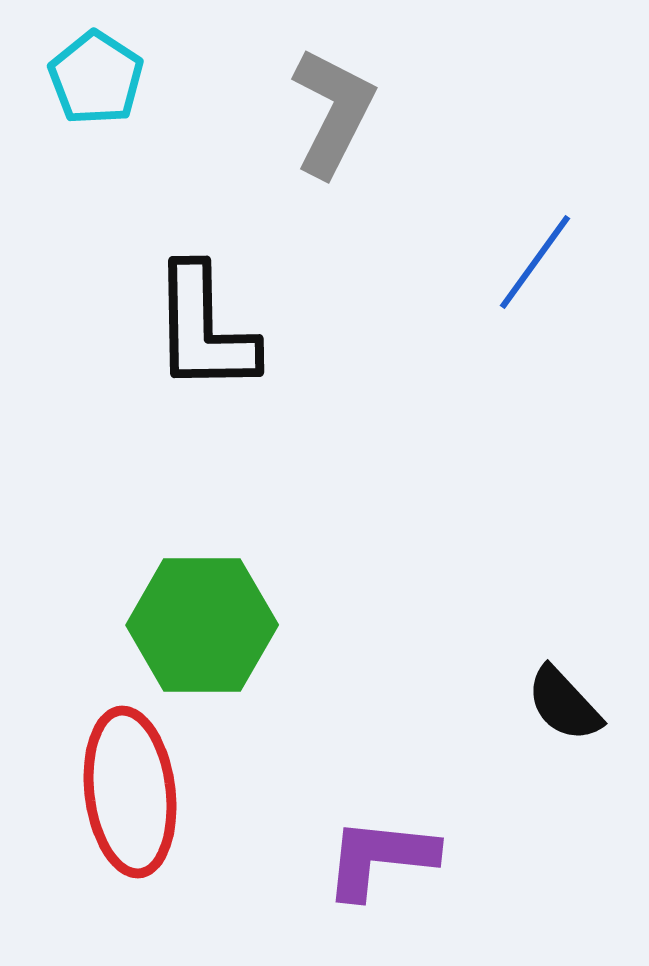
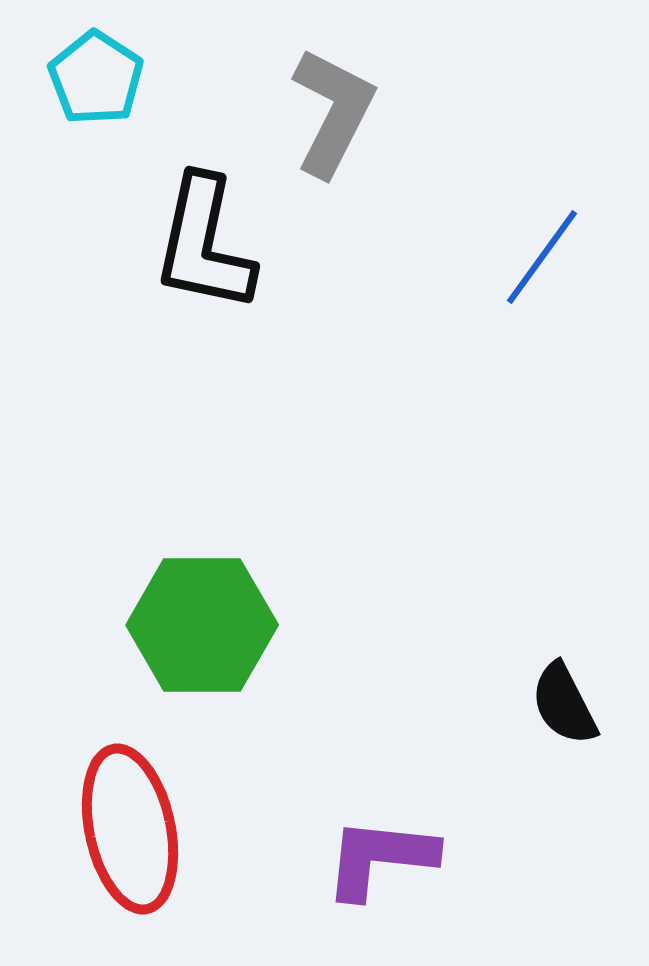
blue line: moved 7 px right, 5 px up
black L-shape: moved 85 px up; rotated 13 degrees clockwise
black semicircle: rotated 16 degrees clockwise
red ellipse: moved 37 px down; rotated 5 degrees counterclockwise
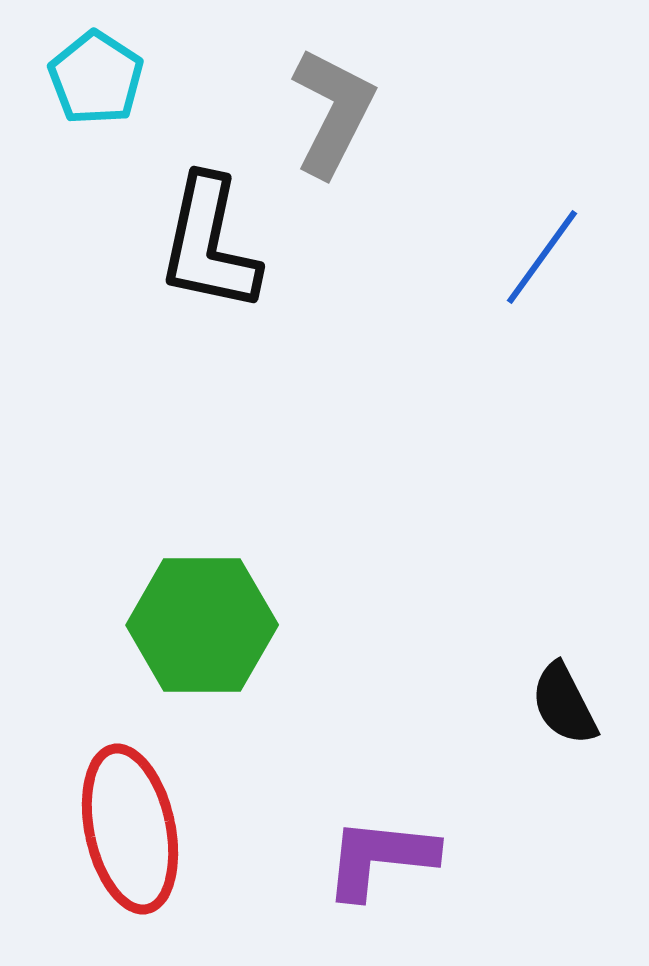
black L-shape: moved 5 px right
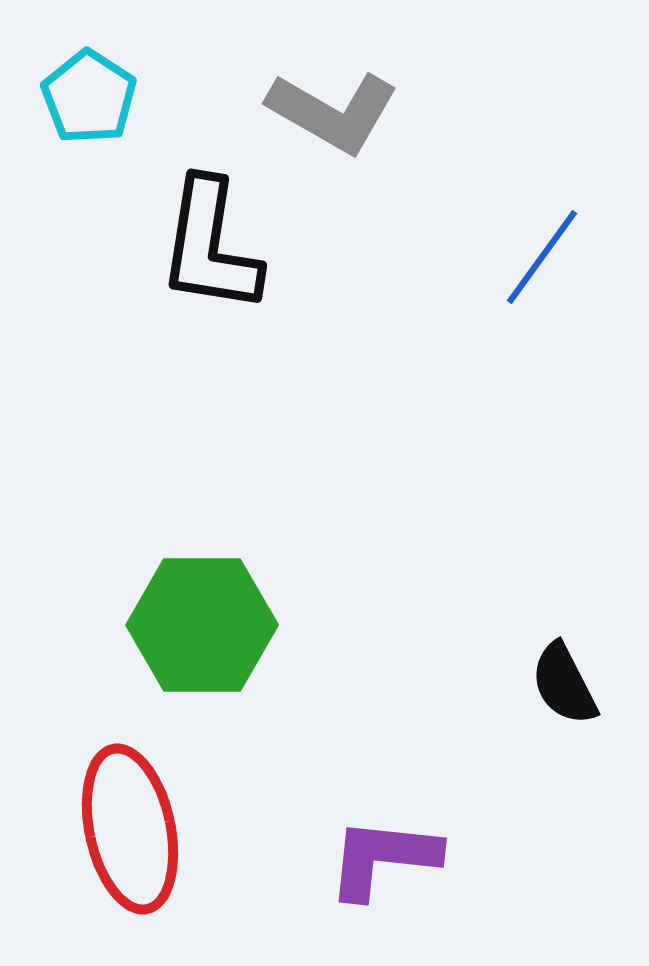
cyan pentagon: moved 7 px left, 19 px down
gray L-shape: rotated 93 degrees clockwise
black L-shape: moved 1 px right, 2 px down; rotated 3 degrees counterclockwise
black semicircle: moved 20 px up
purple L-shape: moved 3 px right
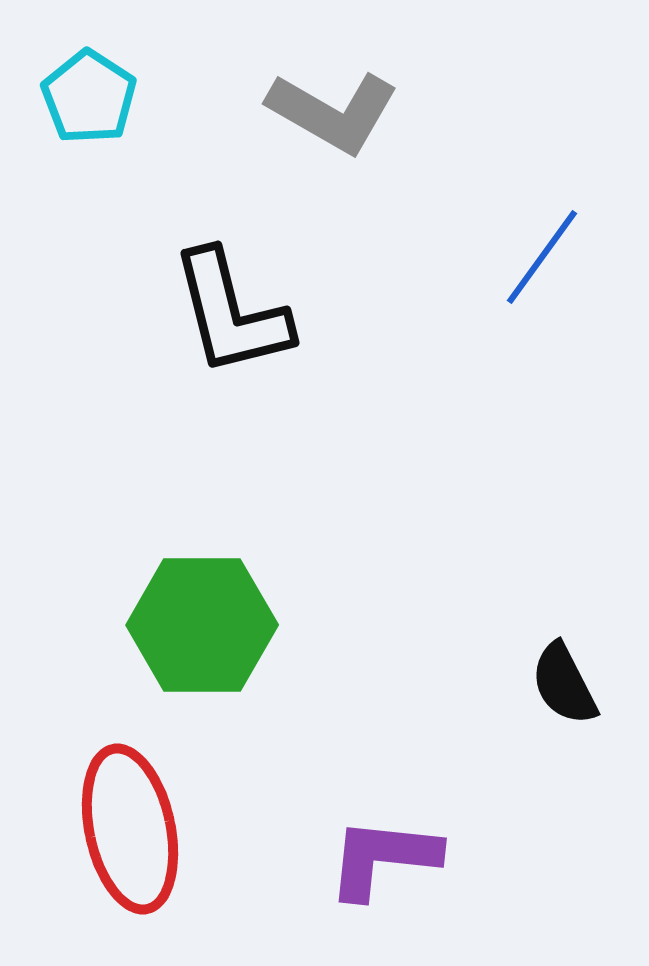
black L-shape: moved 21 px right, 67 px down; rotated 23 degrees counterclockwise
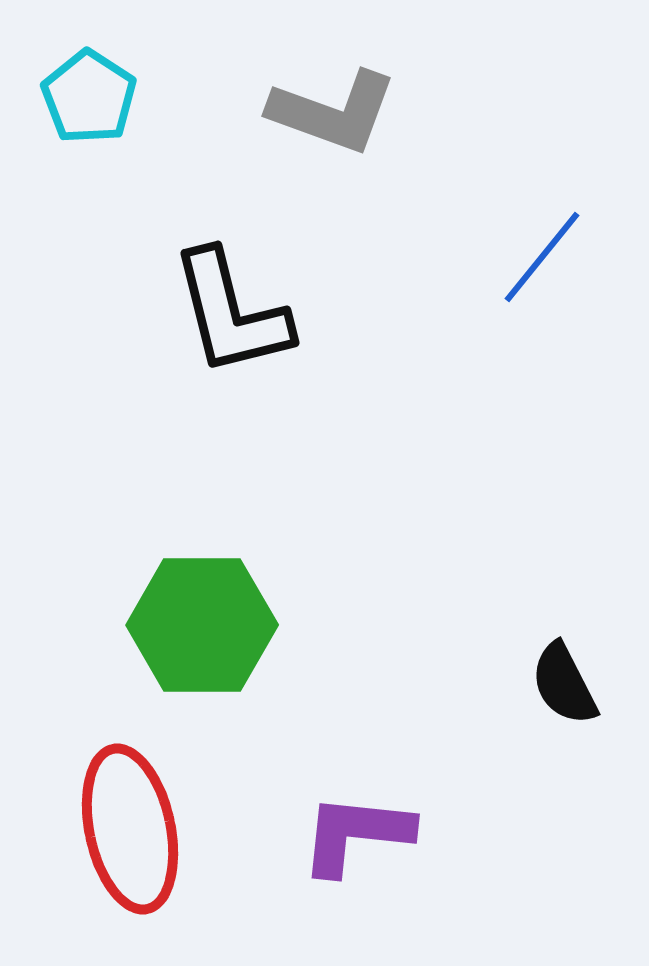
gray L-shape: rotated 10 degrees counterclockwise
blue line: rotated 3 degrees clockwise
purple L-shape: moved 27 px left, 24 px up
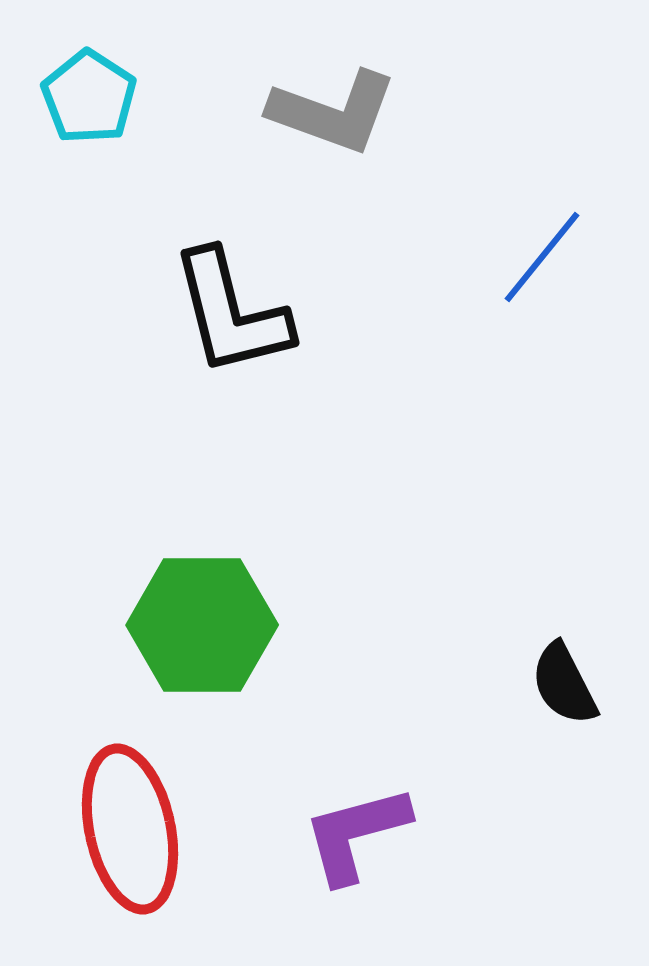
purple L-shape: rotated 21 degrees counterclockwise
